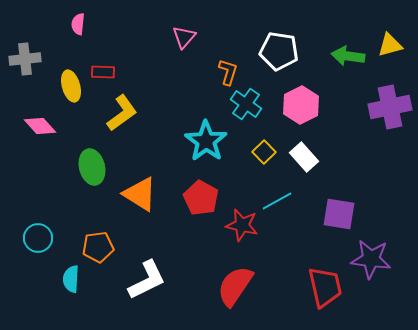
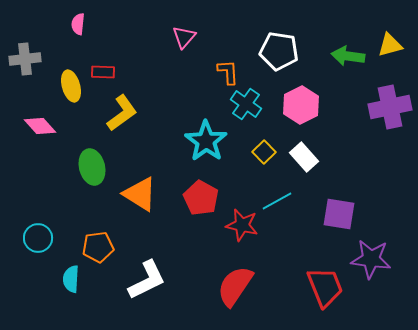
orange L-shape: rotated 20 degrees counterclockwise
red trapezoid: rotated 9 degrees counterclockwise
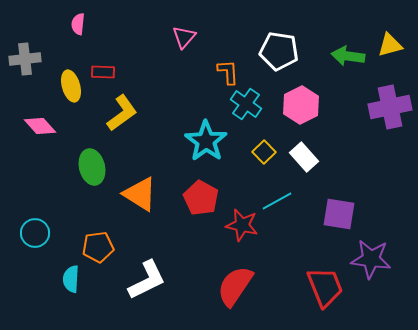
cyan circle: moved 3 px left, 5 px up
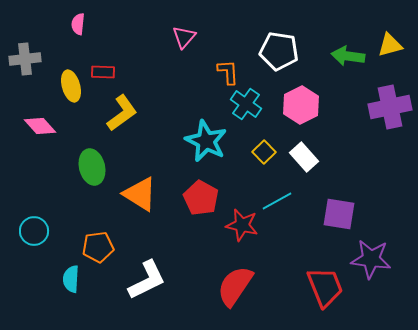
cyan star: rotated 9 degrees counterclockwise
cyan circle: moved 1 px left, 2 px up
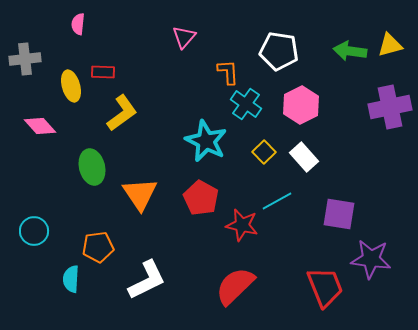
green arrow: moved 2 px right, 5 px up
orange triangle: rotated 24 degrees clockwise
red semicircle: rotated 12 degrees clockwise
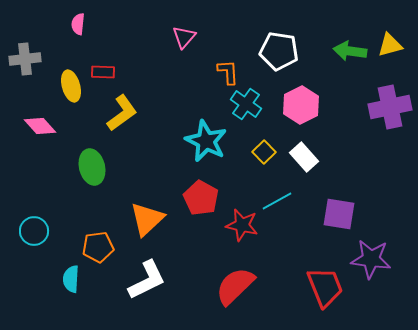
orange triangle: moved 7 px right, 25 px down; rotated 21 degrees clockwise
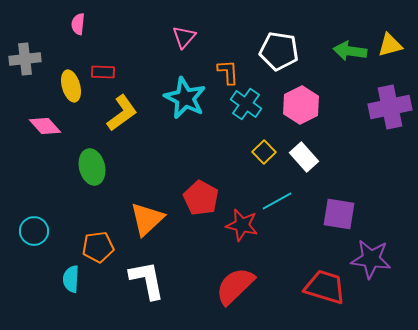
pink diamond: moved 5 px right
cyan star: moved 21 px left, 43 px up
white L-shape: rotated 75 degrees counterclockwise
red trapezoid: rotated 51 degrees counterclockwise
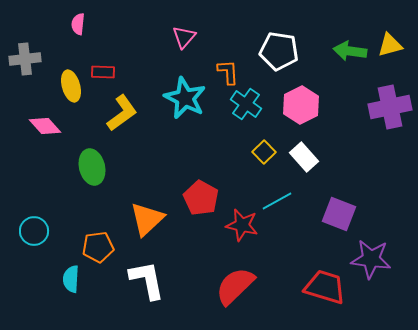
purple square: rotated 12 degrees clockwise
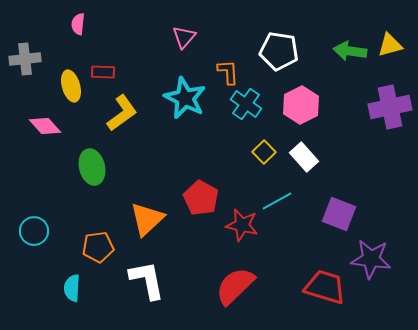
cyan semicircle: moved 1 px right, 9 px down
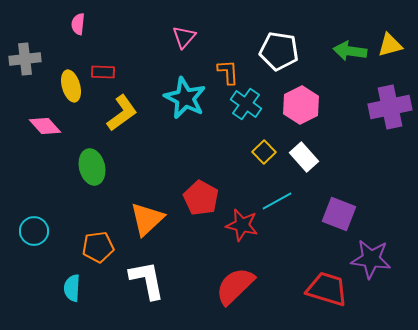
red trapezoid: moved 2 px right, 2 px down
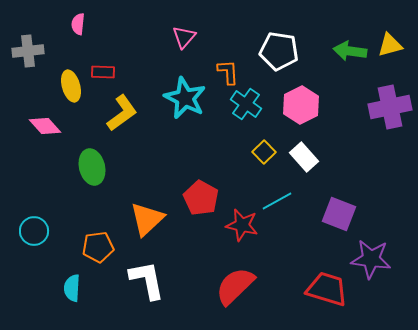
gray cross: moved 3 px right, 8 px up
